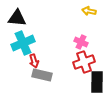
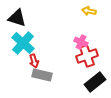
black triangle: rotated 12 degrees clockwise
cyan cross: rotated 25 degrees counterclockwise
red cross: moved 3 px right, 6 px up
black rectangle: moved 2 px left; rotated 50 degrees clockwise
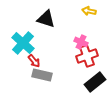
black triangle: moved 29 px right, 1 px down
red arrow: rotated 24 degrees counterclockwise
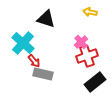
yellow arrow: moved 1 px right, 1 px down
pink cross: rotated 24 degrees clockwise
gray rectangle: moved 1 px right, 1 px up
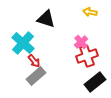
gray rectangle: moved 7 px left, 2 px down; rotated 54 degrees counterclockwise
